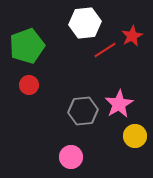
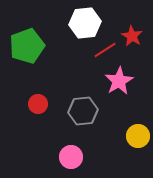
red star: rotated 15 degrees counterclockwise
red circle: moved 9 px right, 19 px down
pink star: moved 23 px up
yellow circle: moved 3 px right
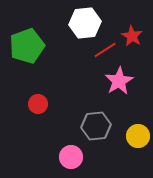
gray hexagon: moved 13 px right, 15 px down
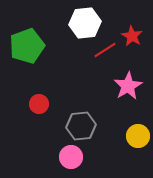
pink star: moved 9 px right, 5 px down
red circle: moved 1 px right
gray hexagon: moved 15 px left
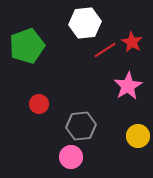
red star: moved 6 px down
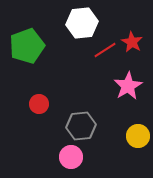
white hexagon: moved 3 px left
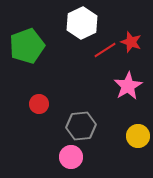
white hexagon: rotated 20 degrees counterclockwise
red star: moved 1 px left; rotated 10 degrees counterclockwise
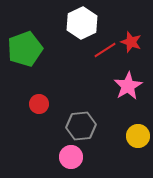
green pentagon: moved 2 px left, 3 px down
